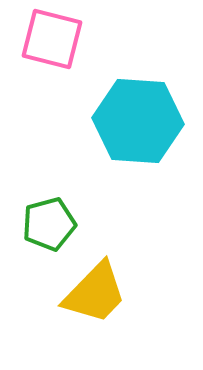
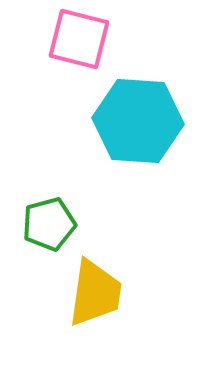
pink square: moved 27 px right
yellow trapezoid: rotated 36 degrees counterclockwise
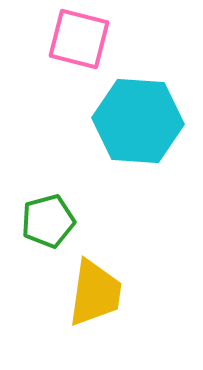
green pentagon: moved 1 px left, 3 px up
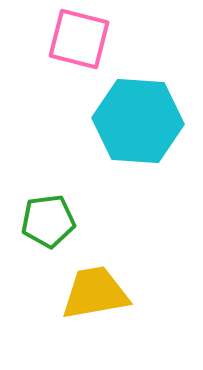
green pentagon: rotated 8 degrees clockwise
yellow trapezoid: rotated 108 degrees counterclockwise
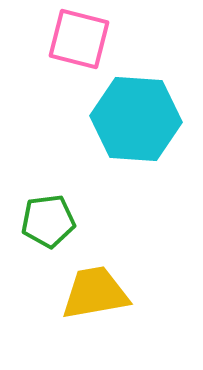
cyan hexagon: moved 2 px left, 2 px up
